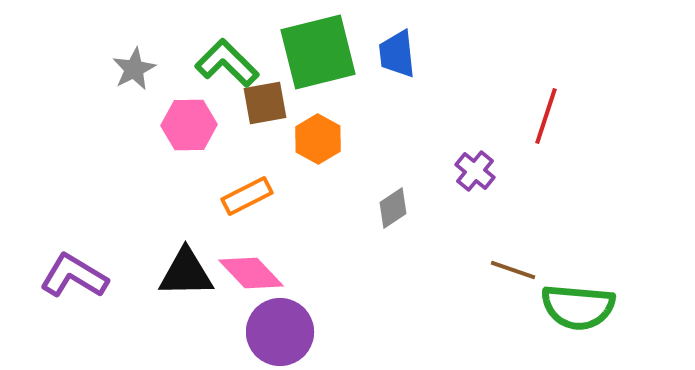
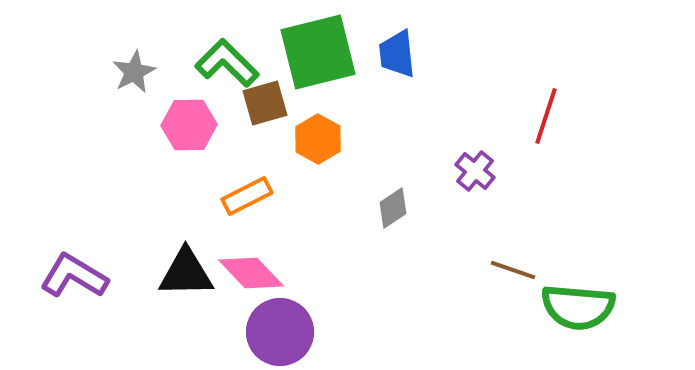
gray star: moved 3 px down
brown square: rotated 6 degrees counterclockwise
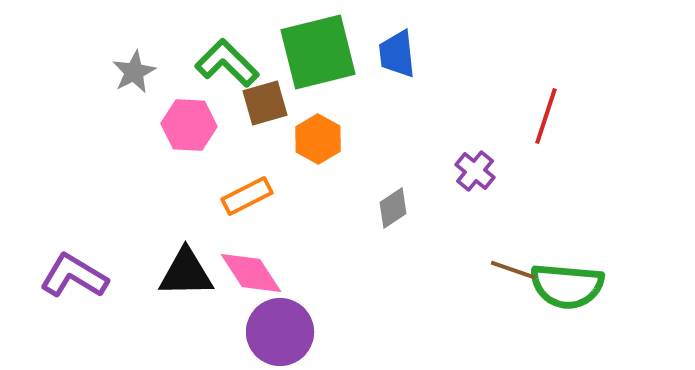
pink hexagon: rotated 4 degrees clockwise
pink diamond: rotated 10 degrees clockwise
green semicircle: moved 11 px left, 21 px up
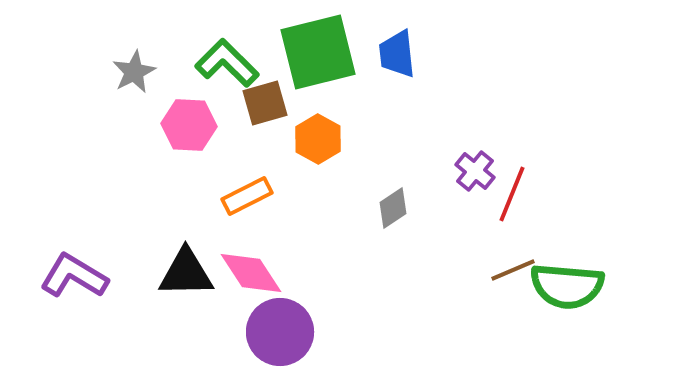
red line: moved 34 px left, 78 px down; rotated 4 degrees clockwise
brown line: rotated 42 degrees counterclockwise
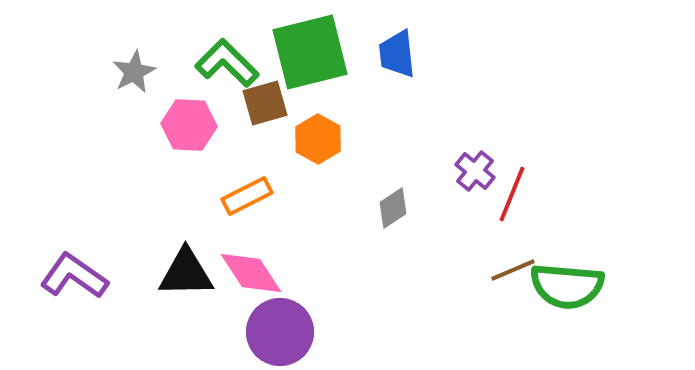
green square: moved 8 px left
purple L-shape: rotated 4 degrees clockwise
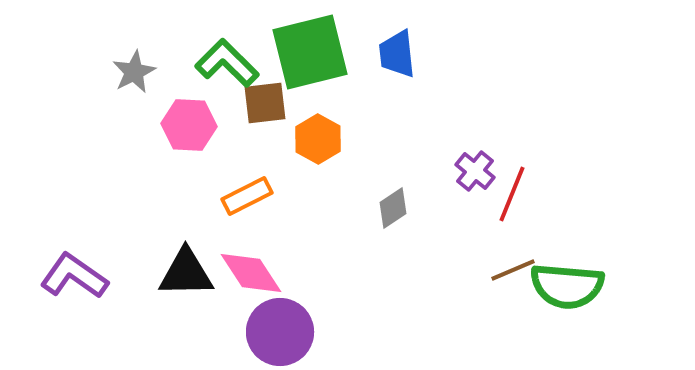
brown square: rotated 9 degrees clockwise
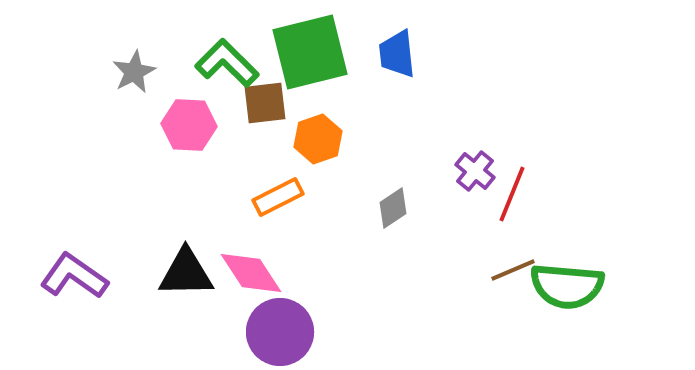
orange hexagon: rotated 12 degrees clockwise
orange rectangle: moved 31 px right, 1 px down
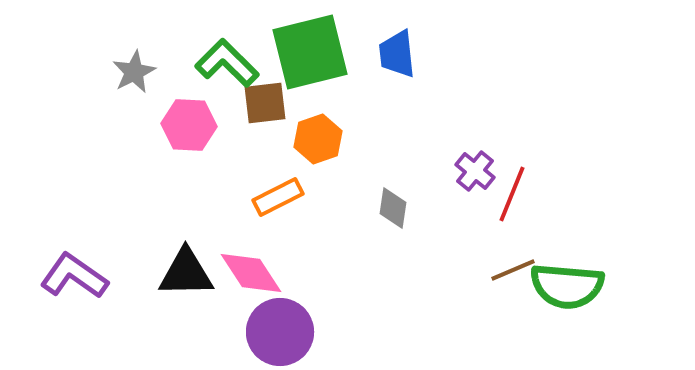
gray diamond: rotated 48 degrees counterclockwise
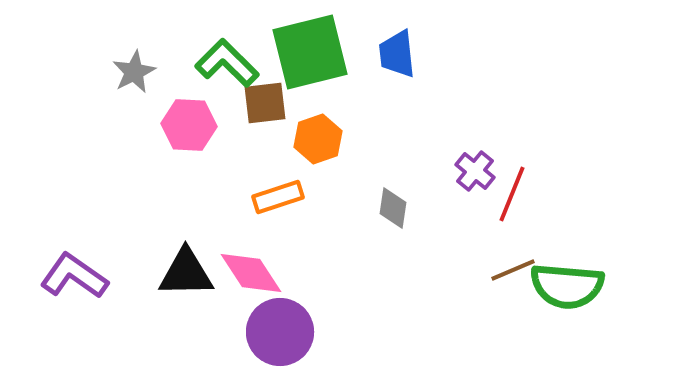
orange rectangle: rotated 9 degrees clockwise
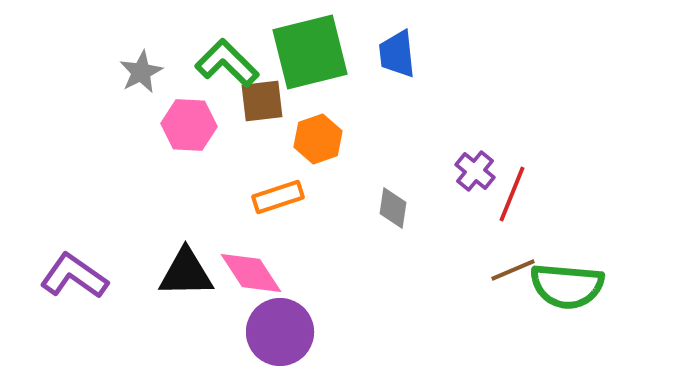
gray star: moved 7 px right
brown square: moved 3 px left, 2 px up
